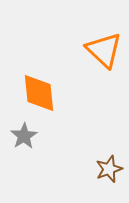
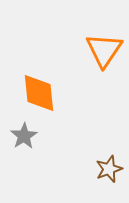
orange triangle: rotated 21 degrees clockwise
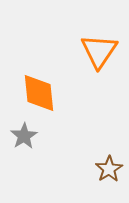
orange triangle: moved 5 px left, 1 px down
brown star: rotated 12 degrees counterclockwise
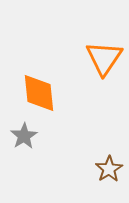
orange triangle: moved 5 px right, 7 px down
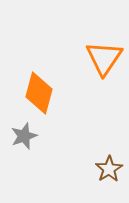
orange diamond: rotated 21 degrees clockwise
gray star: rotated 12 degrees clockwise
